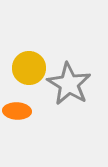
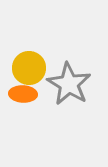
orange ellipse: moved 6 px right, 17 px up
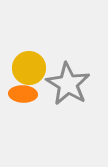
gray star: moved 1 px left
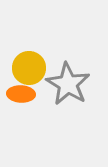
orange ellipse: moved 2 px left
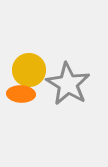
yellow circle: moved 2 px down
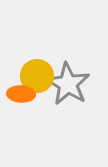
yellow circle: moved 8 px right, 6 px down
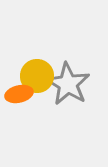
orange ellipse: moved 2 px left; rotated 16 degrees counterclockwise
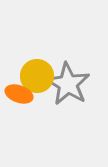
orange ellipse: rotated 32 degrees clockwise
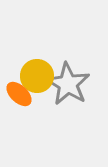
orange ellipse: rotated 24 degrees clockwise
